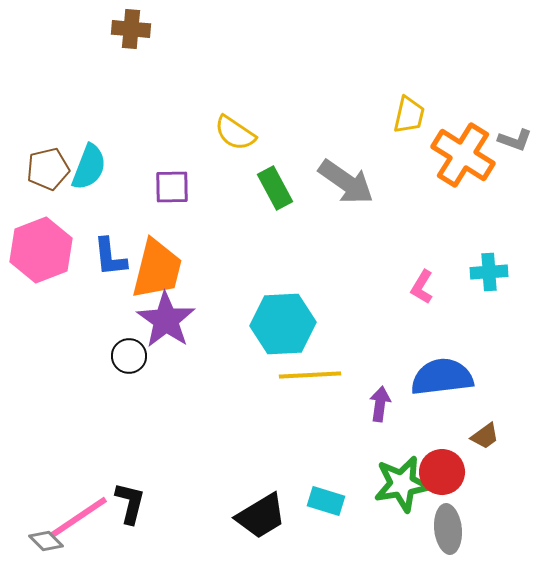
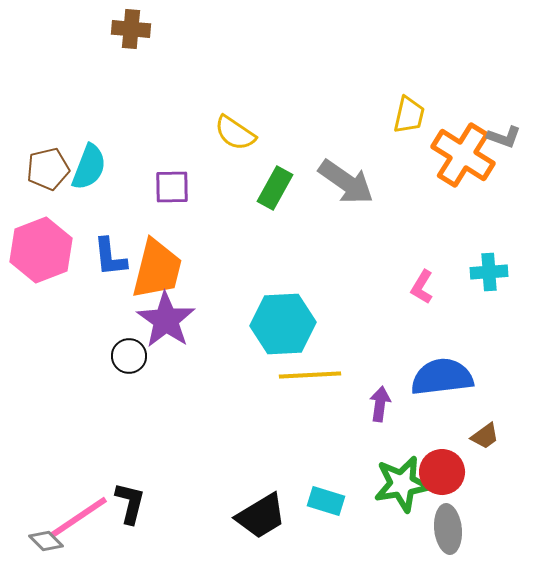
gray L-shape: moved 11 px left, 3 px up
green rectangle: rotated 57 degrees clockwise
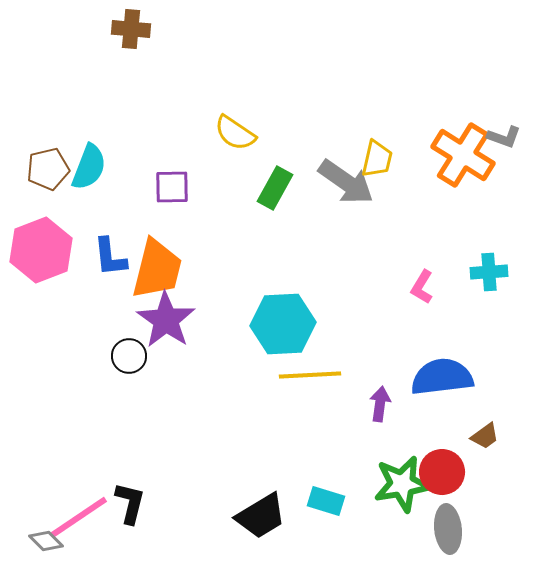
yellow trapezoid: moved 32 px left, 44 px down
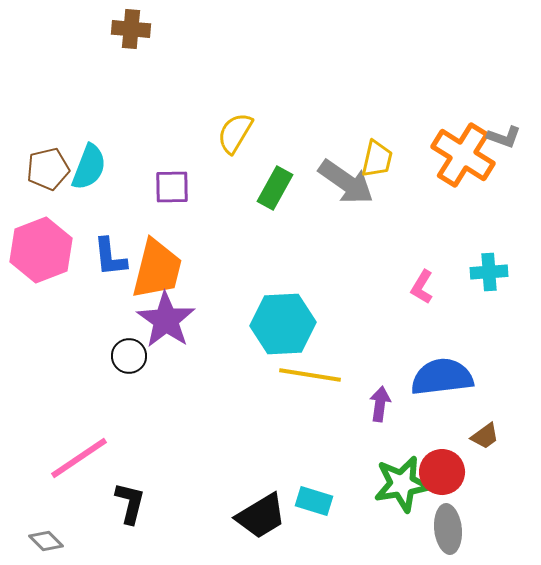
yellow semicircle: rotated 87 degrees clockwise
yellow line: rotated 12 degrees clockwise
cyan rectangle: moved 12 px left
pink line: moved 59 px up
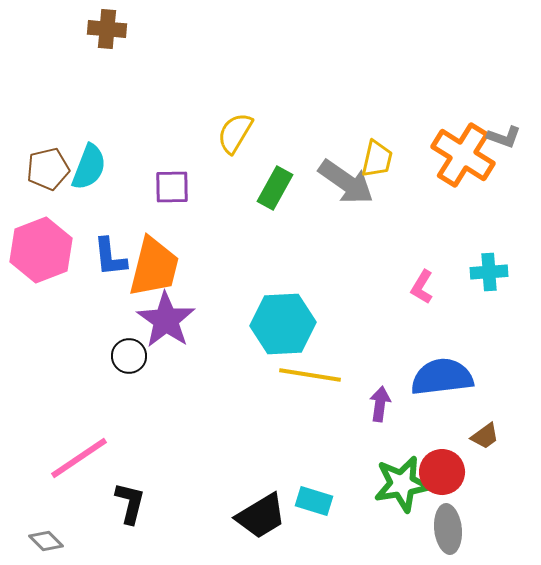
brown cross: moved 24 px left
orange trapezoid: moved 3 px left, 2 px up
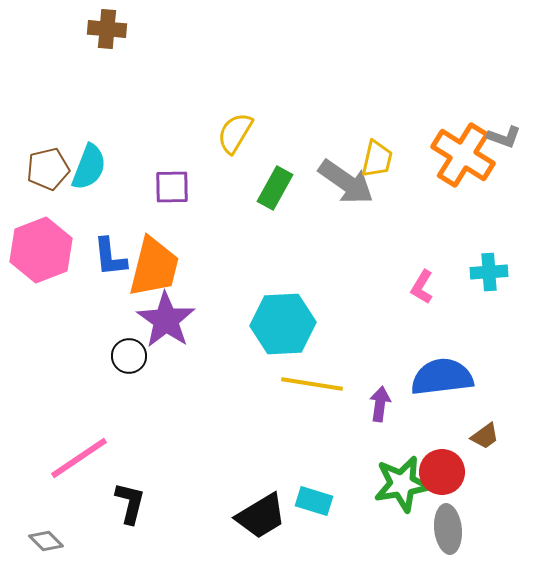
yellow line: moved 2 px right, 9 px down
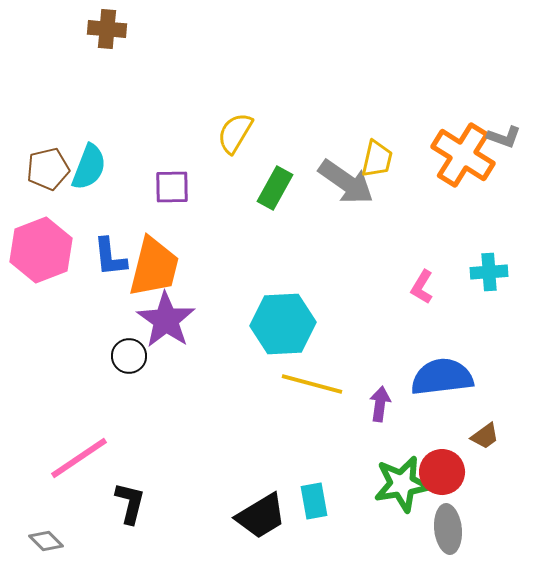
yellow line: rotated 6 degrees clockwise
cyan rectangle: rotated 63 degrees clockwise
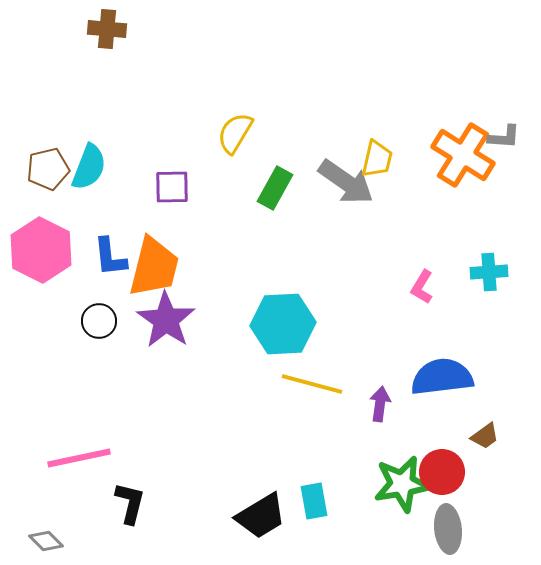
gray L-shape: rotated 16 degrees counterclockwise
pink hexagon: rotated 12 degrees counterclockwise
black circle: moved 30 px left, 35 px up
pink line: rotated 22 degrees clockwise
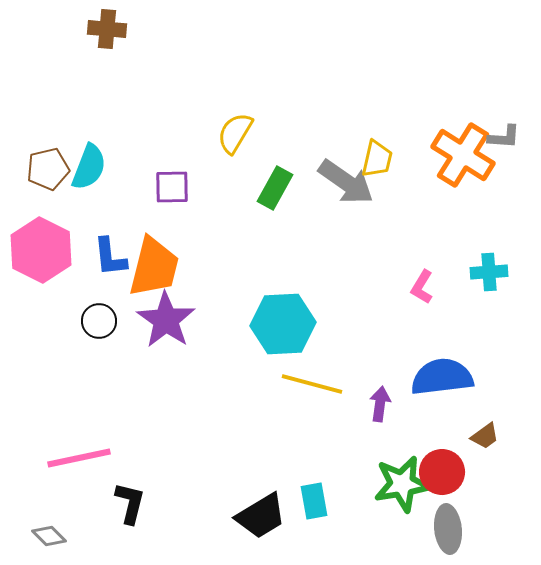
gray diamond: moved 3 px right, 5 px up
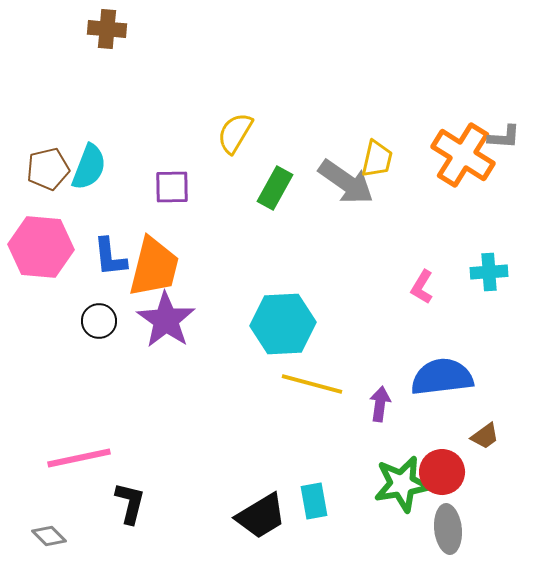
pink hexagon: moved 3 px up; rotated 22 degrees counterclockwise
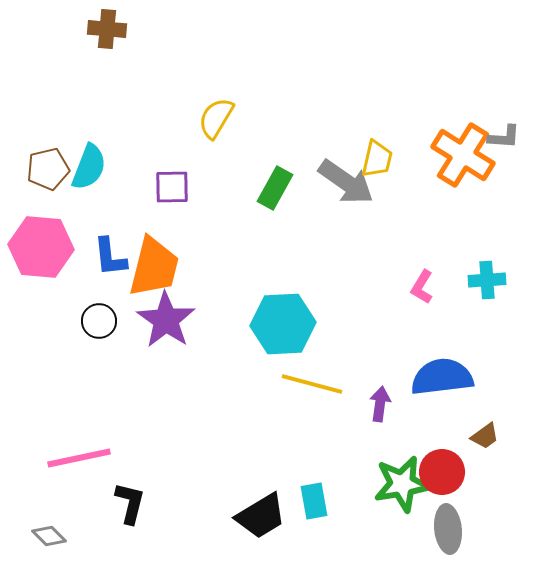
yellow semicircle: moved 19 px left, 15 px up
cyan cross: moved 2 px left, 8 px down
